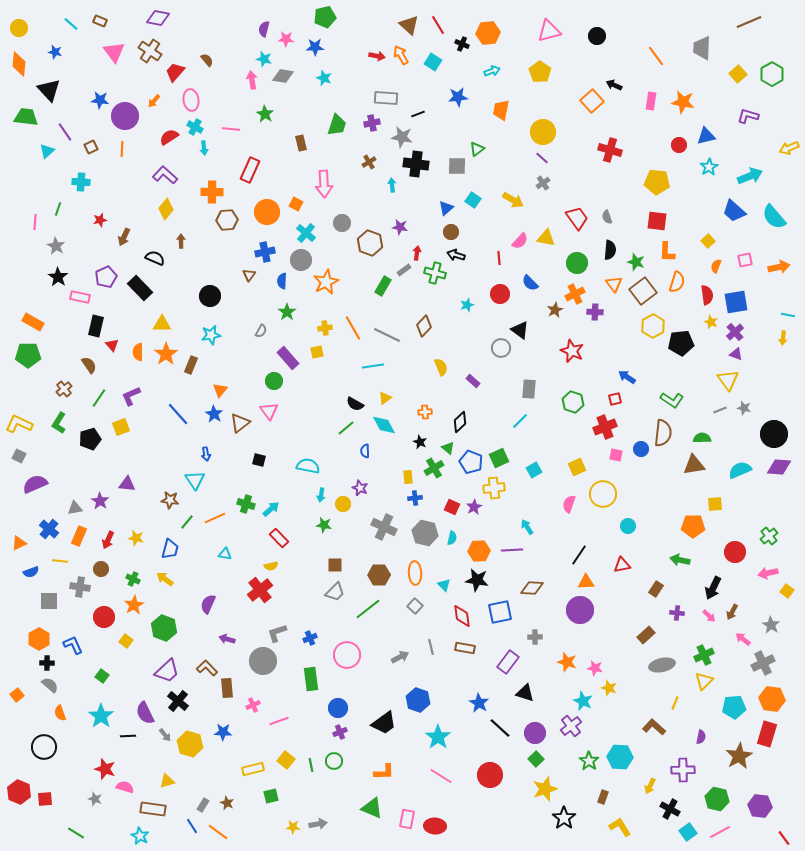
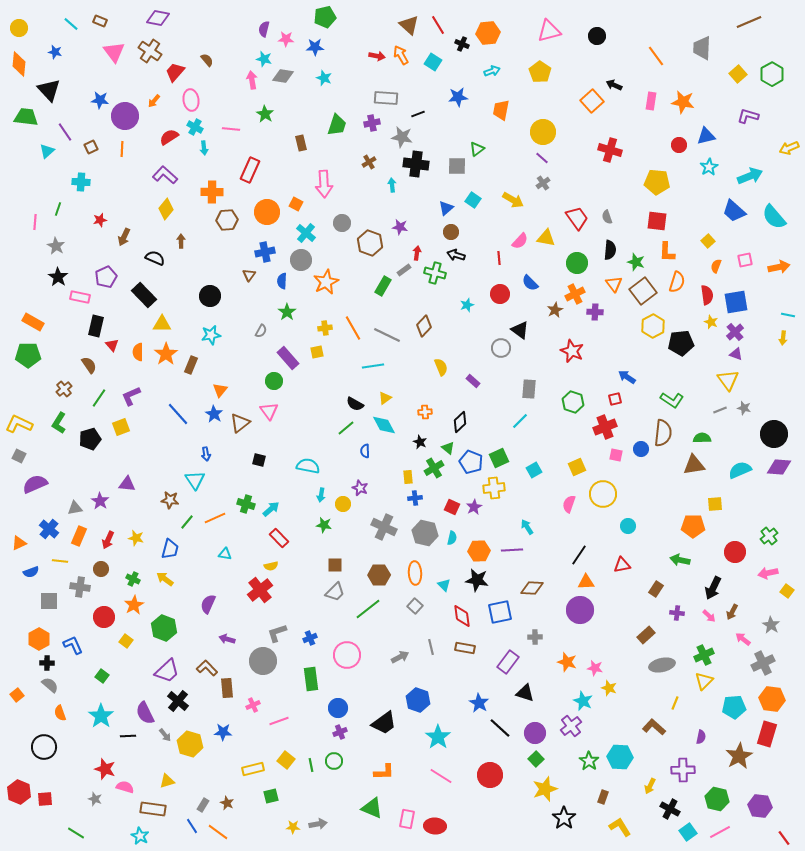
black rectangle at (140, 288): moved 4 px right, 7 px down
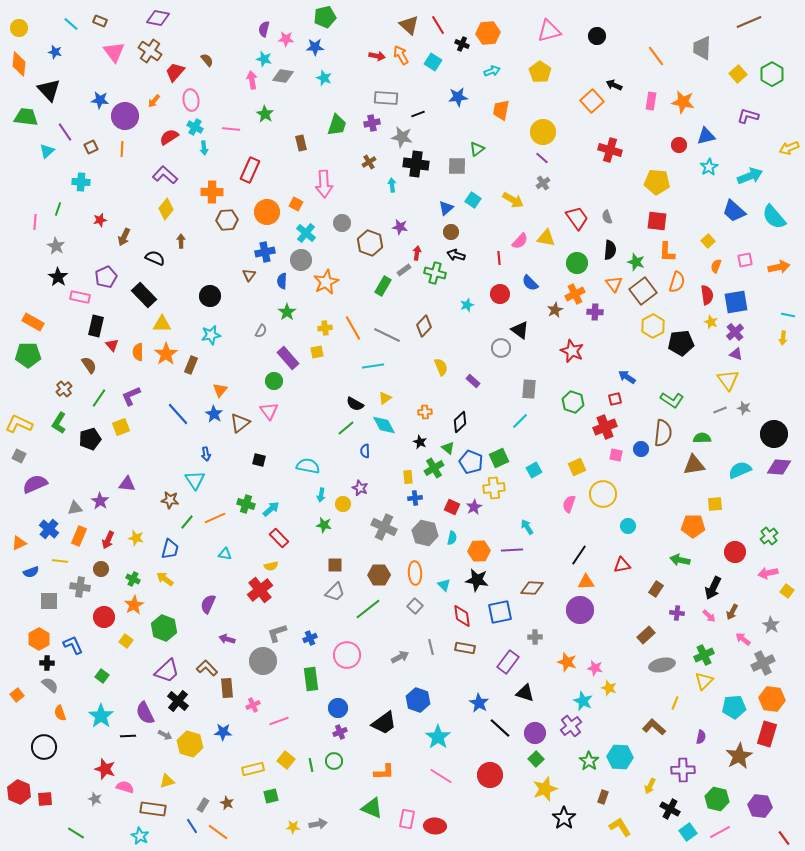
gray arrow at (165, 735): rotated 24 degrees counterclockwise
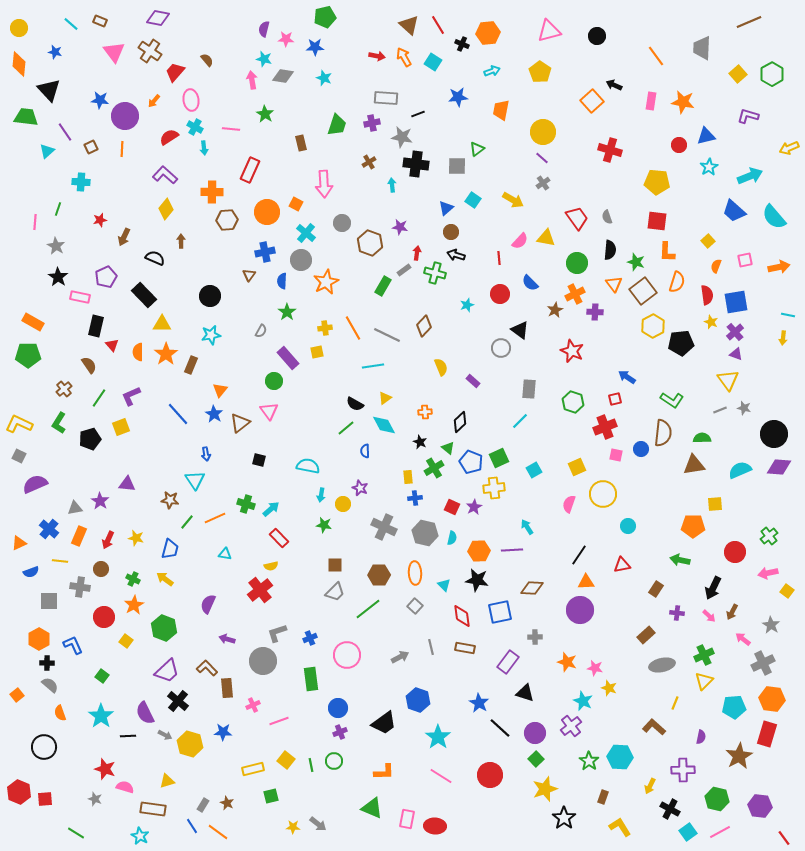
orange arrow at (401, 55): moved 3 px right, 2 px down
gray arrow at (318, 824): rotated 48 degrees clockwise
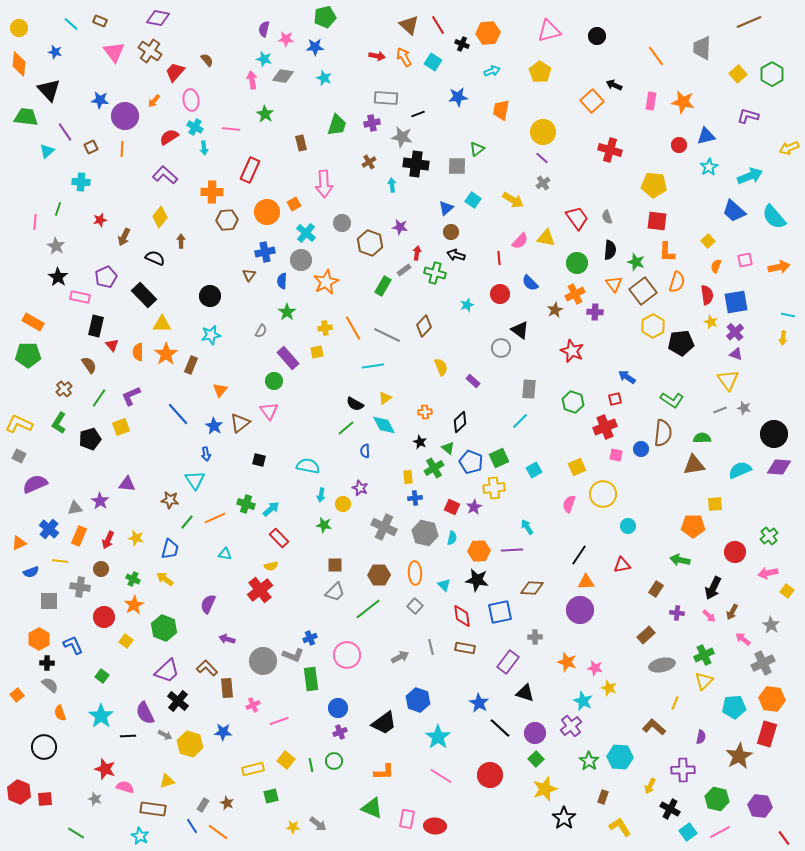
yellow pentagon at (657, 182): moved 3 px left, 3 px down
orange square at (296, 204): moved 2 px left; rotated 32 degrees clockwise
yellow diamond at (166, 209): moved 6 px left, 8 px down
blue star at (214, 414): moved 12 px down
gray L-shape at (277, 633): moved 16 px right, 22 px down; rotated 140 degrees counterclockwise
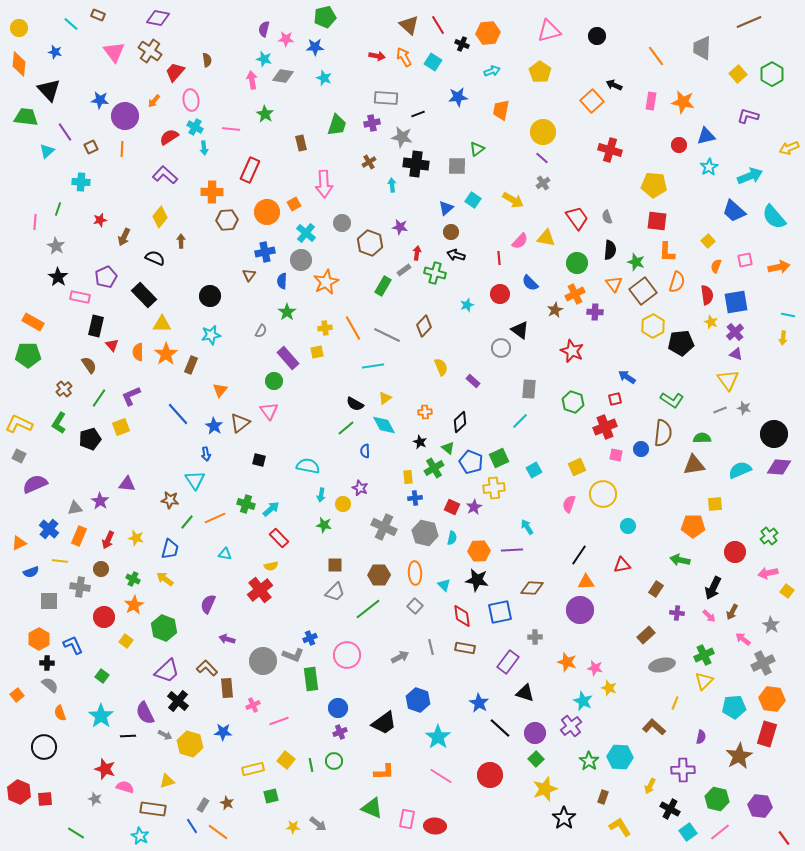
brown rectangle at (100, 21): moved 2 px left, 6 px up
brown semicircle at (207, 60): rotated 32 degrees clockwise
pink line at (720, 832): rotated 10 degrees counterclockwise
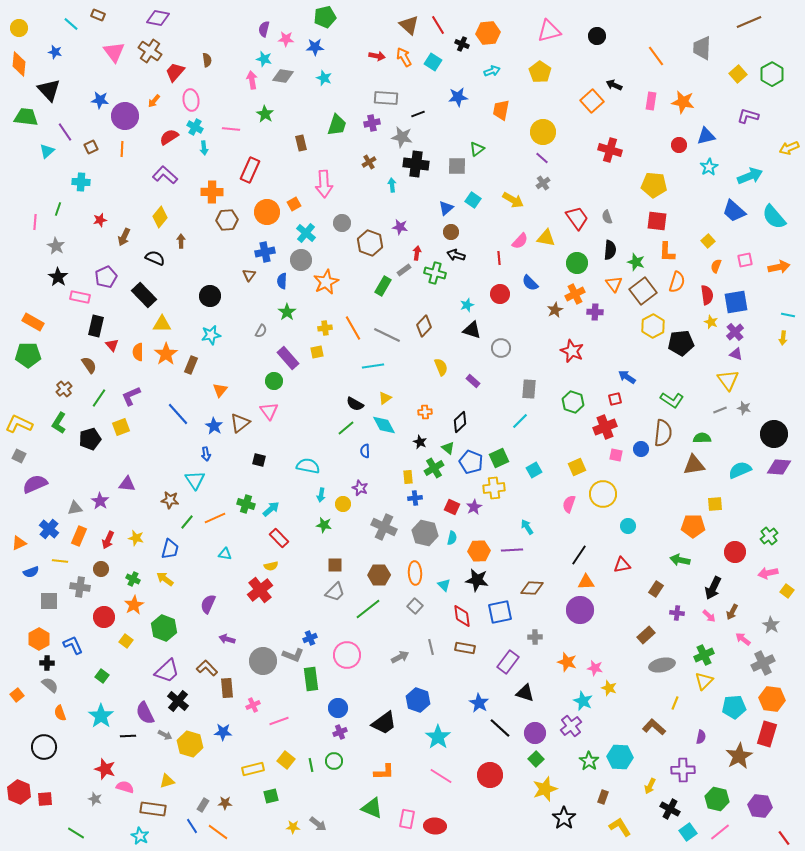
black triangle at (520, 330): moved 48 px left; rotated 18 degrees counterclockwise
brown star at (227, 803): moved 2 px left; rotated 24 degrees counterclockwise
